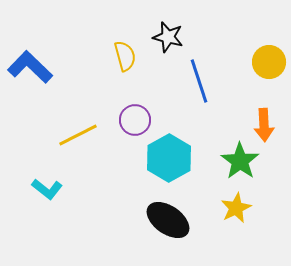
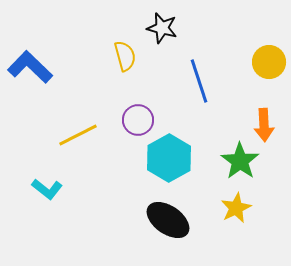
black star: moved 6 px left, 9 px up
purple circle: moved 3 px right
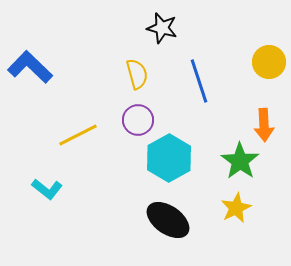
yellow semicircle: moved 12 px right, 18 px down
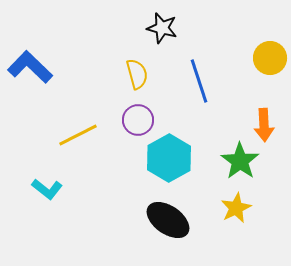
yellow circle: moved 1 px right, 4 px up
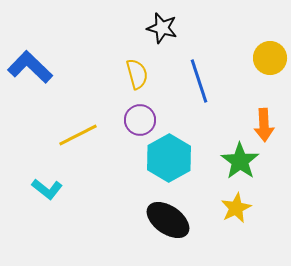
purple circle: moved 2 px right
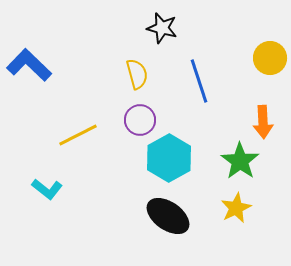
blue L-shape: moved 1 px left, 2 px up
orange arrow: moved 1 px left, 3 px up
black ellipse: moved 4 px up
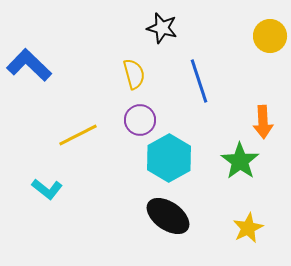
yellow circle: moved 22 px up
yellow semicircle: moved 3 px left
yellow star: moved 12 px right, 20 px down
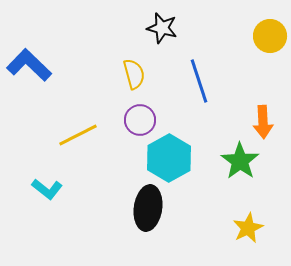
black ellipse: moved 20 px left, 8 px up; rotated 63 degrees clockwise
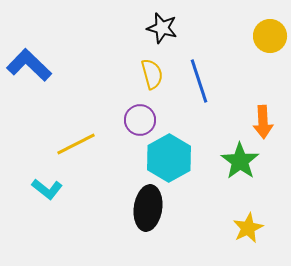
yellow semicircle: moved 18 px right
yellow line: moved 2 px left, 9 px down
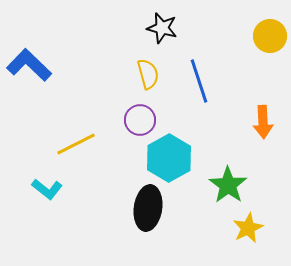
yellow semicircle: moved 4 px left
green star: moved 12 px left, 24 px down
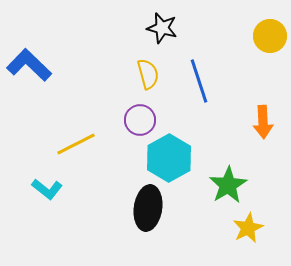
green star: rotated 6 degrees clockwise
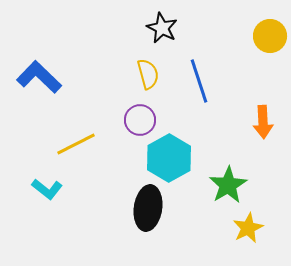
black star: rotated 12 degrees clockwise
blue L-shape: moved 10 px right, 12 px down
